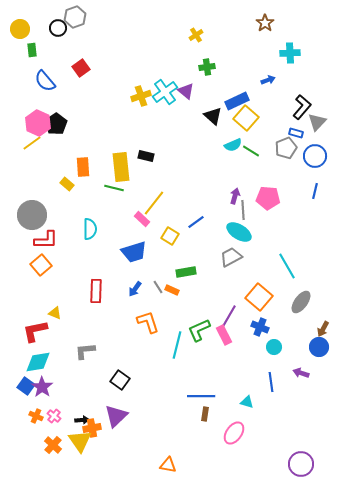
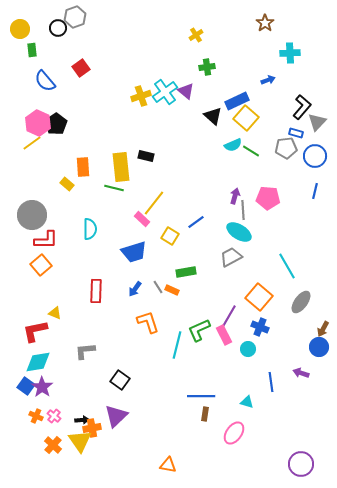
gray pentagon at (286, 148): rotated 15 degrees clockwise
cyan circle at (274, 347): moved 26 px left, 2 px down
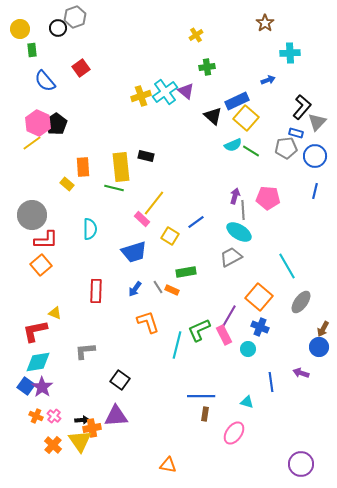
purple triangle at (116, 416): rotated 40 degrees clockwise
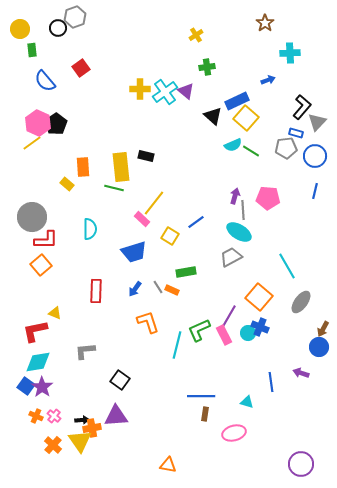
yellow cross at (141, 96): moved 1 px left, 7 px up; rotated 18 degrees clockwise
gray circle at (32, 215): moved 2 px down
cyan circle at (248, 349): moved 16 px up
pink ellipse at (234, 433): rotated 40 degrees clockwise
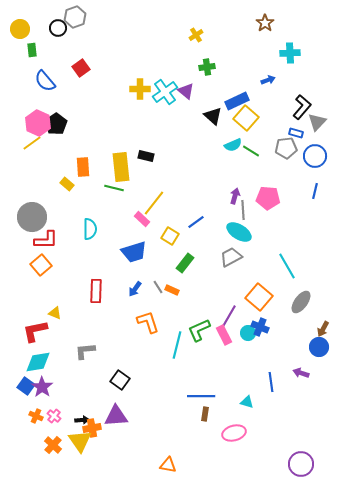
green rectangle at (186, 272): moved 1 px left, 9 px up; rotated 42 degrees counterclockwise
